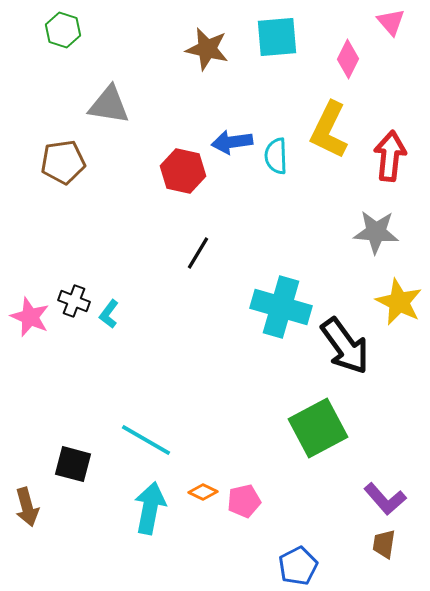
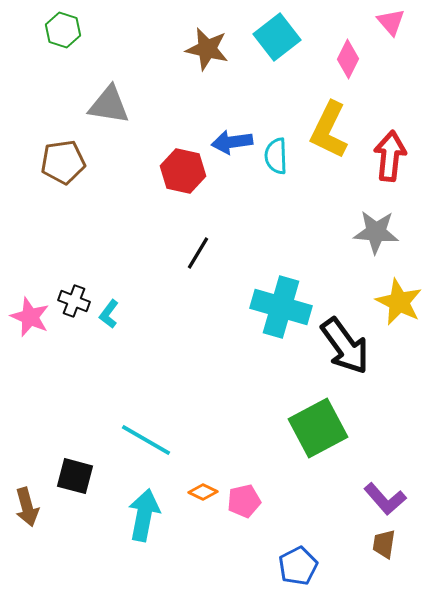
cyan square: rotated 33 degrees counterclockwise
black square: moved 2 px right, 12 px down
cyan arrow: moved 6 px left, 7 px down
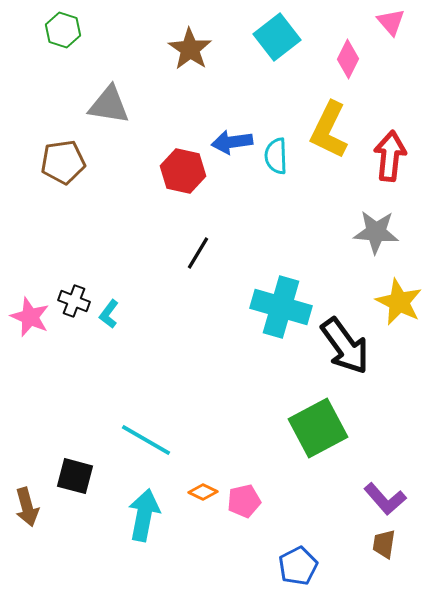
brown star: moved 17 px left; rotated 21 degrees clockwise
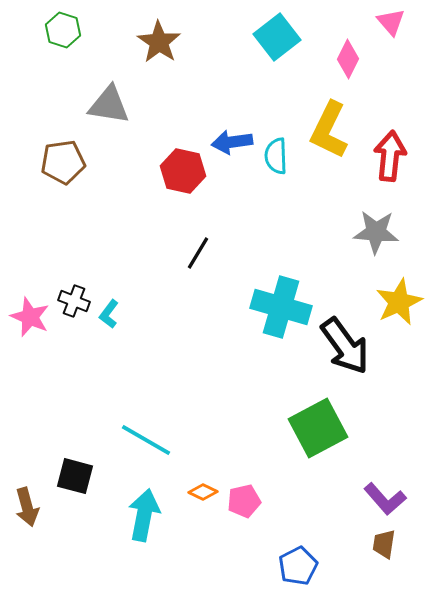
brown star: moved 31 px left, 7 px up
yellow star: rotated 21 degrees clockwise
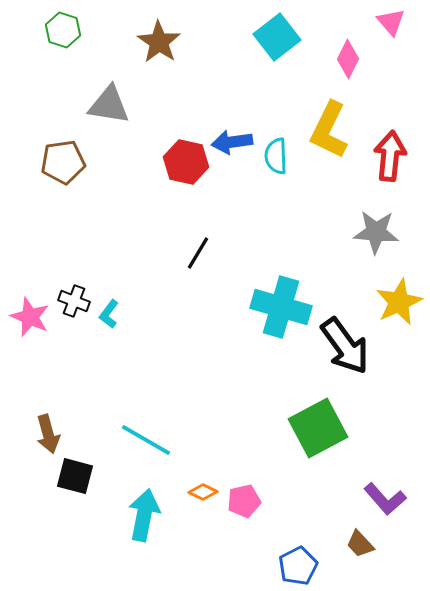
red hexagon: moved 3 px right, 9 px up
brown arrow: moved 21 px right, 73 px up
brown trapezoid: moved 24 px left; rotated 52 degrees counterclockwise
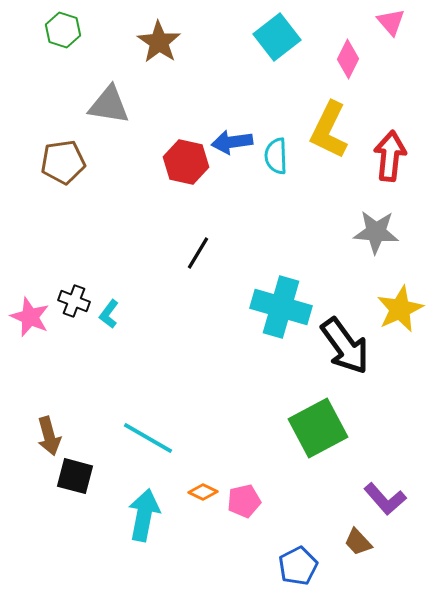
yellow star: moved 1 px right, 7 px down
brown arrow: moved 1 px right, 2 px down
cyan line: moved 2 px right, 2 px up
brown trapezoid: moved 2 px left, 2 px up
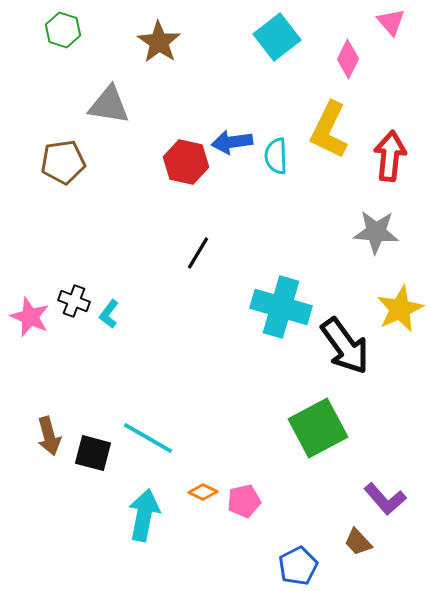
black square: moved 18 px right, 23 px up
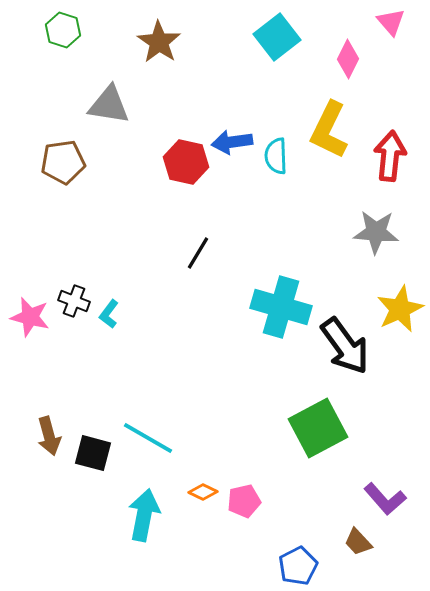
pink star: rotated 9 degrees counterclockwise
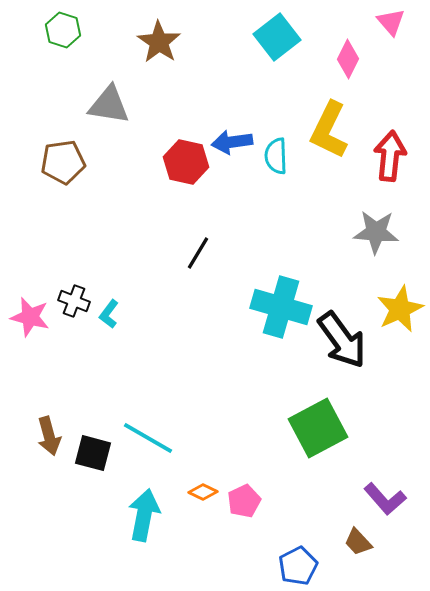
black arrow: moved 3 px left, 6 px up
pink pentagon: rotated 12 degrees counterclockwise
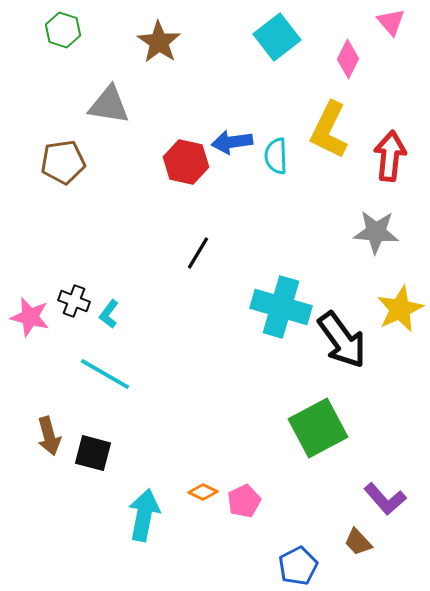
cyan line: moved 43 px left, 64 px up
